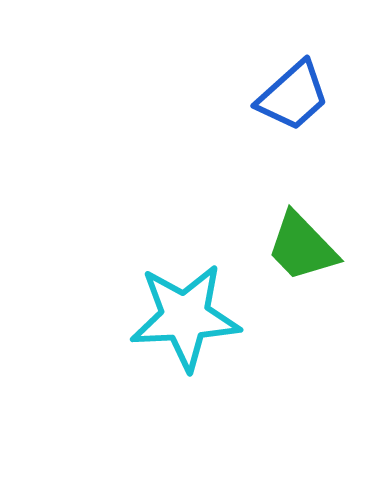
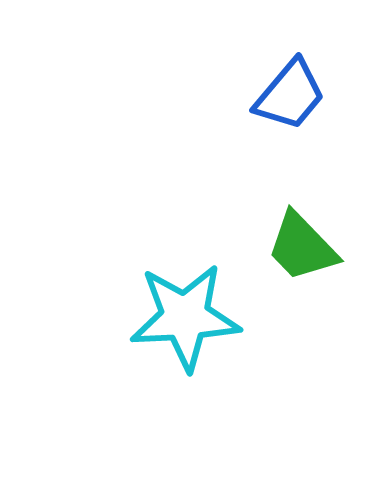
blue trapezoid: moved 3 px left, 1 px up; rotated 8 degrees counterclockwise
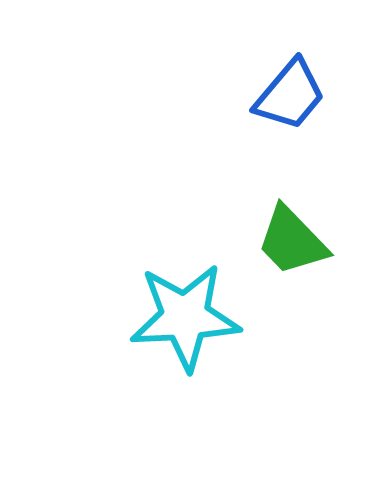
green trapezoid: moved 10 px left, 6 px up
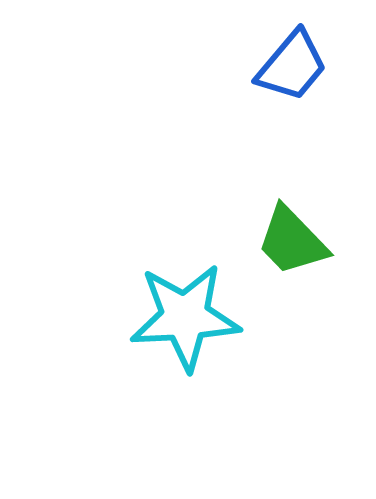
blue trapezoid: moved 2 px right, 29 px up
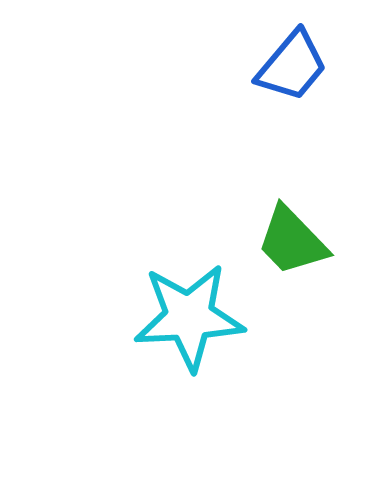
cyan star: moved 4 px right
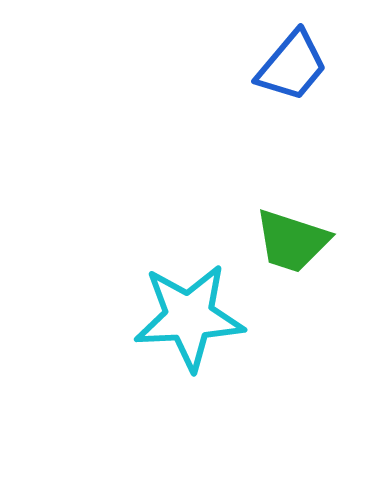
green trapezoid: rotated 28 degrees counterclockwise
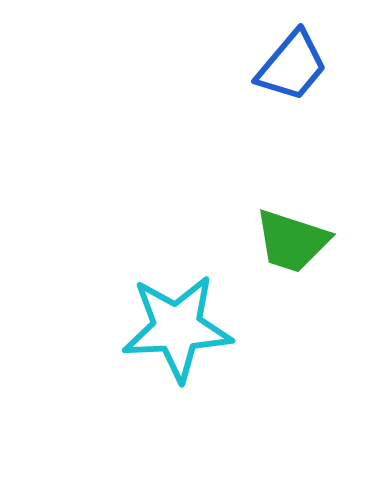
cyan star: moved 12 px left, 11 px down
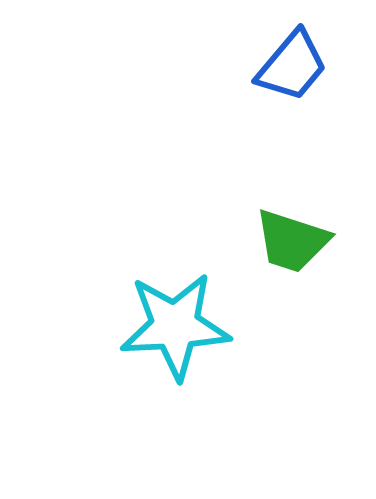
cyan star: moved 2 px left, 2 px up
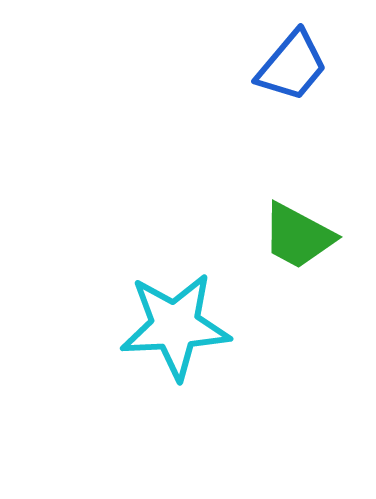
green trapezoid: moved 6 px right, 5 px up; rotated 10 degrees clockwise
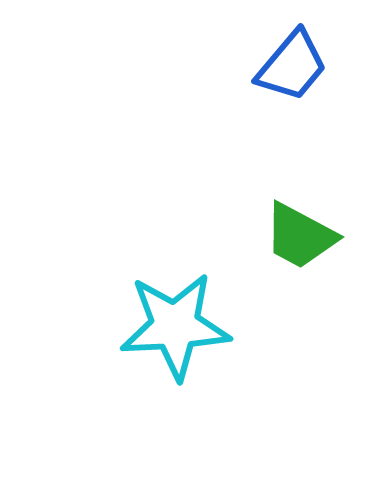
green trapezoid: moved 2 px right
